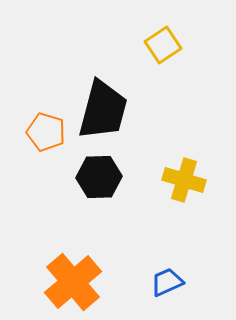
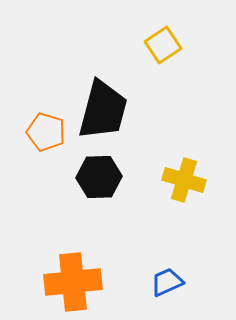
orange cross: rotated 34 degrees clockwise
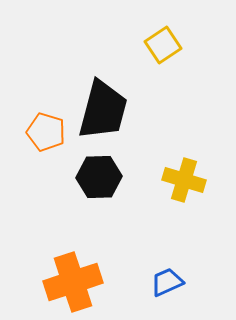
orange cross: rotated 12 degrees counterclockwise
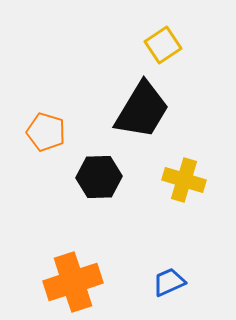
black trapezoid: moved 39 px right; rotated 16 degrees clockwise
blue trapezoid: moved 2 px right
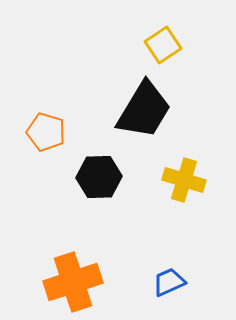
black trapezoid: moved 2 px right
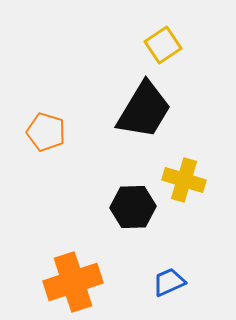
black hexagon: moved 34 px right, 30 px down
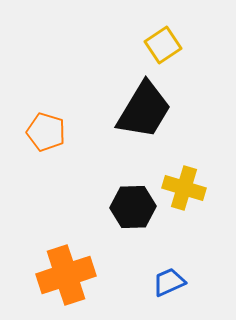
yellow cross: moved 8 px down
orange cross: moved 7 px left, 7 px up
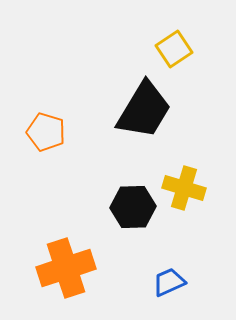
yellow square: moved 11 px right, 4 px down
orange cross: moved 7 px up
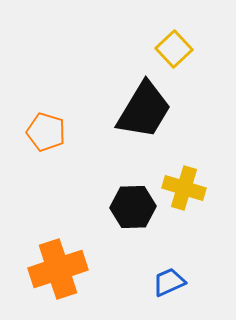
yellow square: rotated 9 degrees counterclockwise
orange cross: moved 8 px left, 1 px down
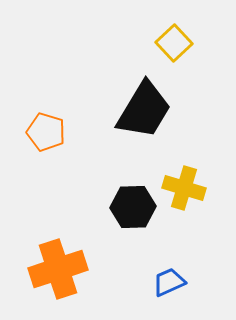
yellow square: moved 6 px up
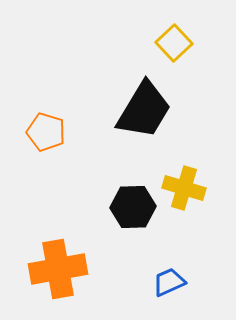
orange cross: rotated 8 degrees clockwise
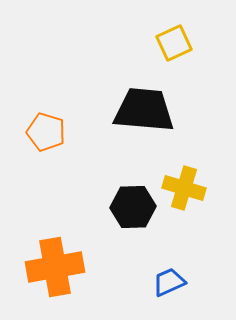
yellow square: rotated 18 degrees clockwise
black trapezoid: rotated 116 degrees counterclockwise
orange cross: moved 3 px left, 2 px up
